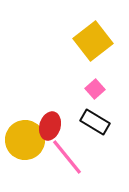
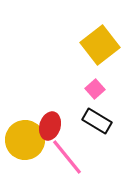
yellow square: moved 7 px right, 4 px down
black rectangle: moved 2 px right, 1 px up
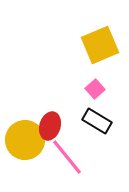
yellow square: rotated 15 degrees clockwise
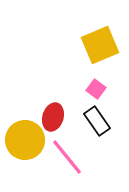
pink square: moved 1 px right; rotated 12 degrees counterclockwise
black rectangle: rotated 24 degrees clockwise
red ellipse: moved 3 px right, 9 px up
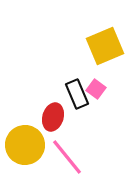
yellow square: moved 5 px right, 1 px down
black rectangle: moved 20 px left, 27 px up; rotated 12 degrees clockwise
yellow circle: moved 5 px down
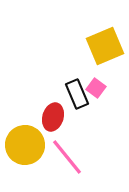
pink square: moved 1 px up
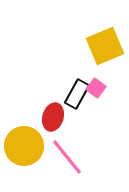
black rectangle: rotated 52 degrees clockwise
yellow circle: moved 1 px left, 1 px down
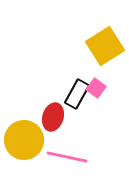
yellow square: rotated 9 degrees counterclockwise
yellow circle: moved 6 px up
pink line: rotated 39 degrees counterclockwise
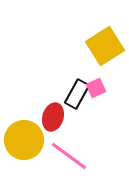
pink square: rotated 30 degrees clockwise
pink line: moved 2 px right, 1 px up; rotated 24 degrees clockwise
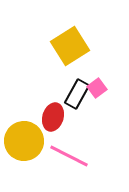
yellow square: moved 35 px left
pink square: moved 1 px right; rotated 12 degrees counterclockwise
yellow circle: moved 1 px down
pink line: rotated 9 degrees counterclockwise
